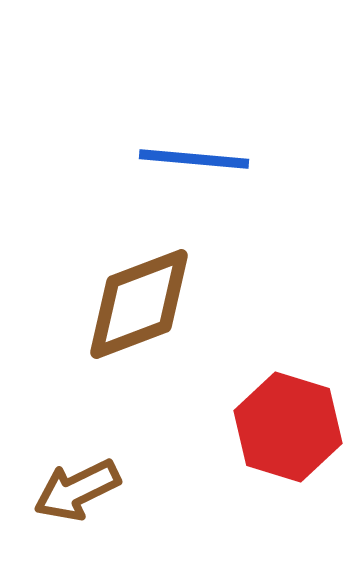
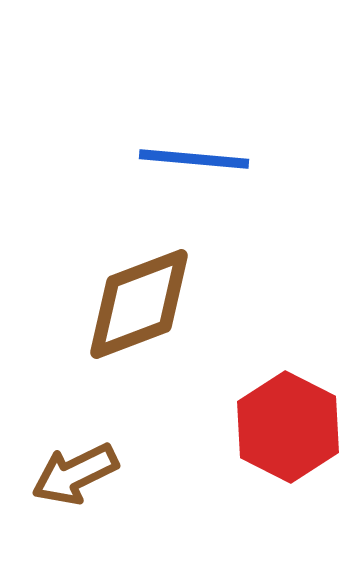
red hexagon: rotated 10 degrees clockwise
brown arrow: moved 2 px left, 16 px up
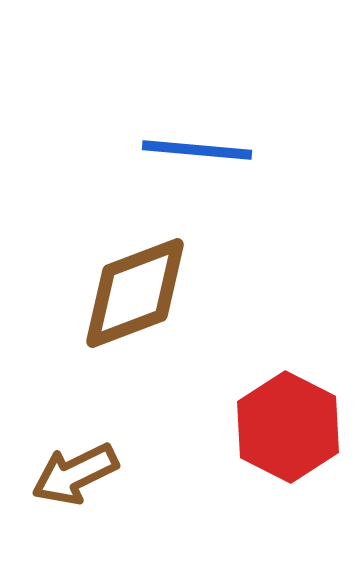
blue line: moved 3 px right, 9 px up
brown diamond: moved 4 px left, 11 px up
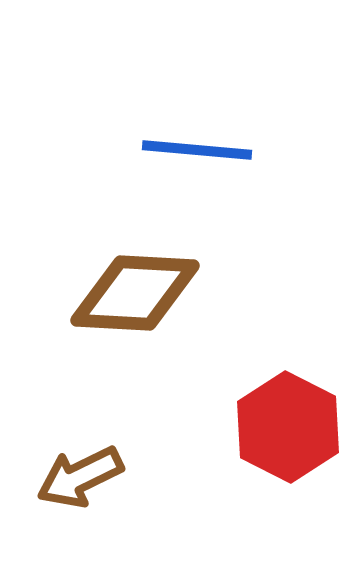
brown diamond: rotated 24 degrees clockwise
brown arrow: moved 5 px right, 3 px down
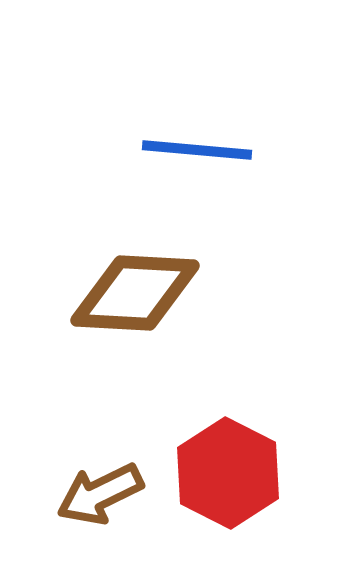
red hexagon: moved 60 px left, 46 px down
brown arrow: moved 20 px right, 17 px down
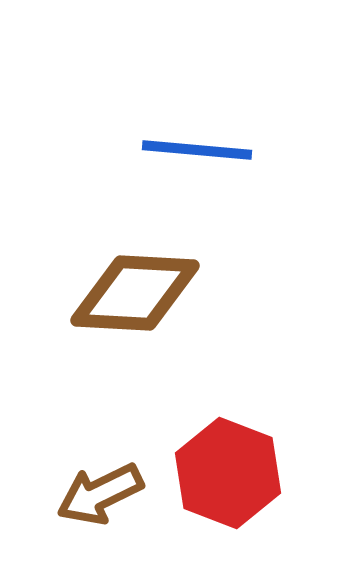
red hexagon: rotated 6 degrees counterclockwise
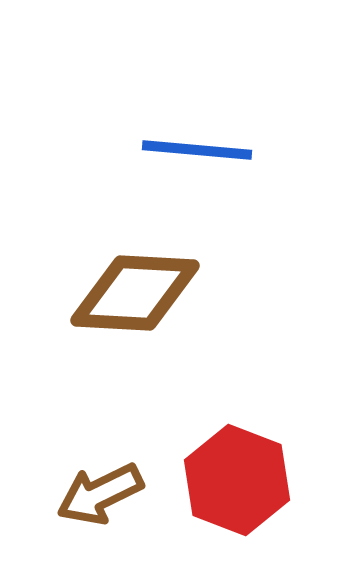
red hexagon: moved 9 px right, 7 px down
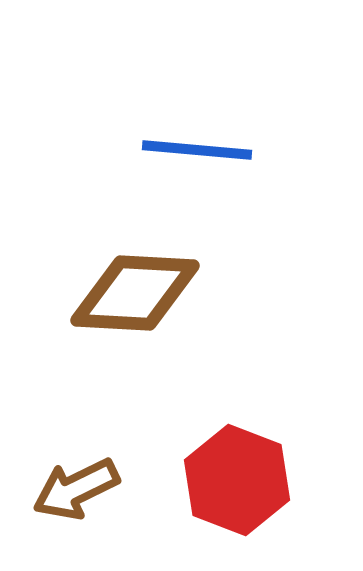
brown arrow: moved 24 px left, 5 px up
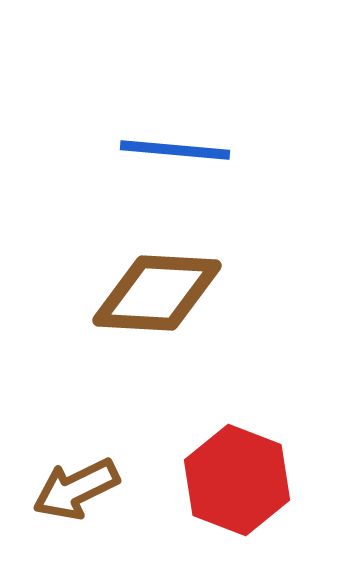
blue line: moved 22 px left
brown diamond: moved 22 px right
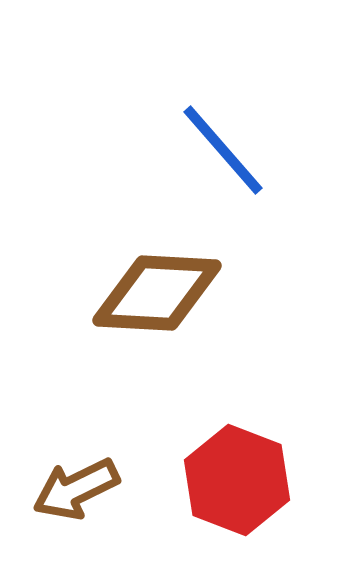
blue line: moved 48 px right; rotated 44 degrees clockwise
